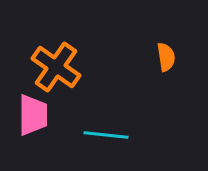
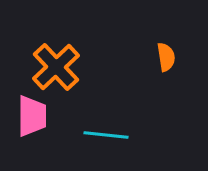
orange cross: rotated 12 degrees clockwise
pink trapezoid: moved 1 px left, 1 px down
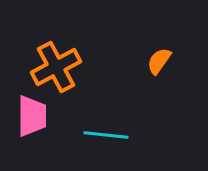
orange semicircle: moved 7 px left, 4 px down; rotated 136 degrees counterclockwise
orange cross: rotated 15 degrees clockwise
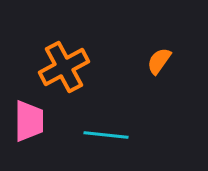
orange cross: moved 8 px right
pink trapezoid: moved 3 px left, 5 px down
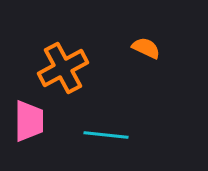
orange semicircle: moved 13 px left, 13 px up; rotated 80 degrees clockwise
orange cross: moved 1 px left, 1 px down
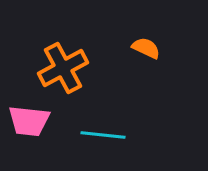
pink trapezoid: rotated 96 degrees clockwise
cyan line: moved 3 px left
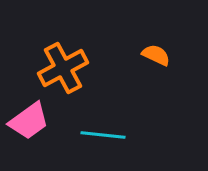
orange semicircle: moved 10 px right, 7 px down
pink trapezoid: rotated 42 degrees counterclockwise
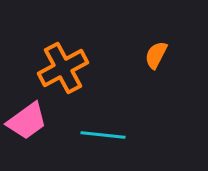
orange semicircle: rotated 88 degrees counterclockwise
pink trapezoid: moved 2 px left
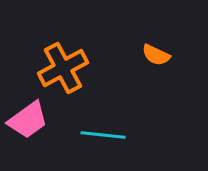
orange semicircle: rotated 92 degrees counterclockwise
pink trapezoid: moved 1 px right, 1 px up
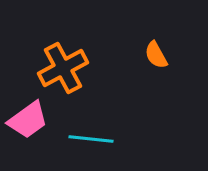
orange semicircle: rotated 36 degrees clockwise
cyan line: moved 12 px left, 4 px down
